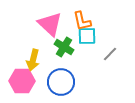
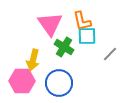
pink triangle: rotated 12 degrees clockwise
blue circle: moved 2 px left, 1 px down
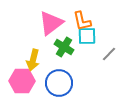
pink triangle: moved 1 px right, 1 px up; rotated 28 degrees clockwise
gray line: moved 1 px left
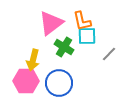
pink hexagon: moved 4 px right
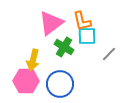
blue circle: moved 1 px right, 1 px down
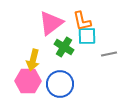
gray line: rotated 35 degrees clockwise
pink hexagon: moved 2 px right
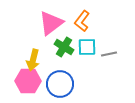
orange L-shape: rotated 50 degrees clockwise
cyan square: moved 11 px down
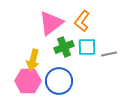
green cross: rotated 36 degrees clockwise
blue circle: moved 1 px left, 3 px up
